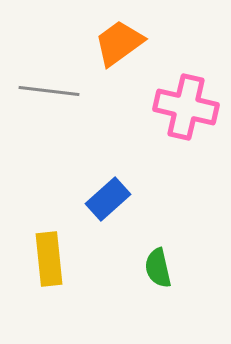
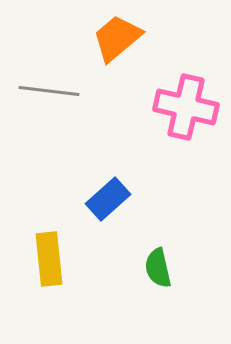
orange trapezoid: moved 2 px left, 5 px up; rotated 4 degrees counterclockwise
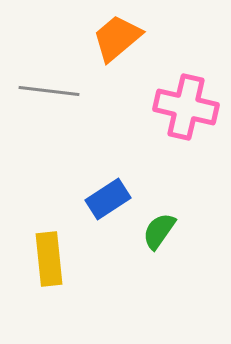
blue rectangle: rotated 9 degrees clockwise
green semicircle: moved 1 px right, 37 px up; rotated 48 degrees clockwise
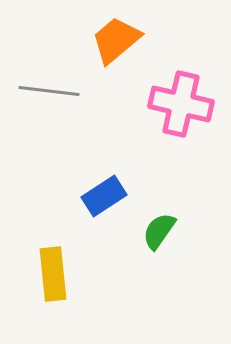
orange trapezoid: moved 1 px left, 2 px down
pink cross: moved 5 px left, 3 px up
blue rectangle: moved 4 px left, 3 px up
yellow rectangle: moved 4 px right, 15 px down
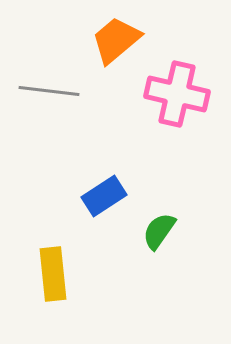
pink cross: moved 4 px left, 10 px up
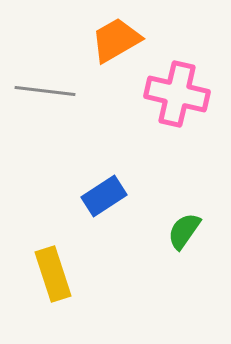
orange trapezoid: rotated 10 degrees clockwise
gray line: moved 4 px left
green semicircle: moved 25 px right
yellow rectangle: rotated 12 degrees counterclockwise
